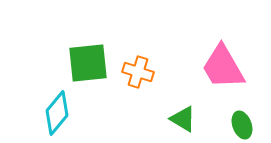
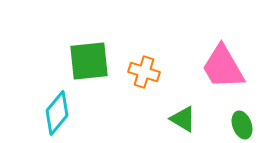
green square: moved 1 px right, 2 px up
orange cross: moved 6 px right
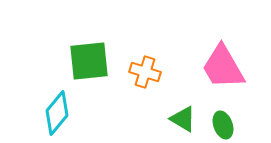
orange cross: moved 1 px right
green ellipse: moved 19 px left
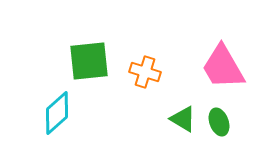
cyan diamond: rotated 9 degrees clockwise
green ellipse: moved 4 px left, 3 px up
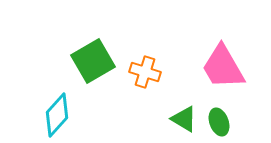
green square: moved 4 px right; rotated 24 degrees counterclockwise
cyan diamond: moved 2 px down; rotated 6 degrees counterclockwise
green triangle: moved 1 px right
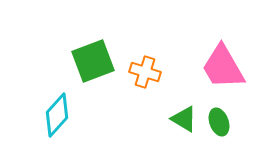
green square: rotated 9 degrees clockwise
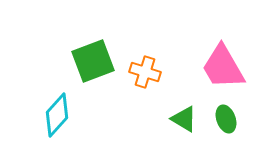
green ellipse: moved 7 px right, 3 px up
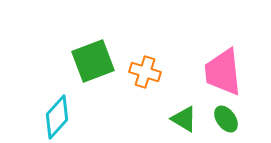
pink trapezoid: moved 5 px down; rotated 24 degrees clockwise
cyan diamond: moved 2 px down
green ellipse: rotated 16 degrees counterclockwise
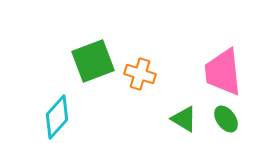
orange cross: moved 5 px left, 2 px down
